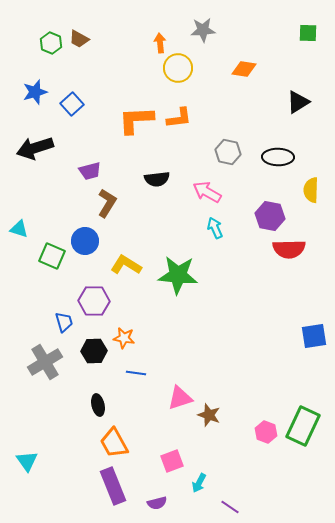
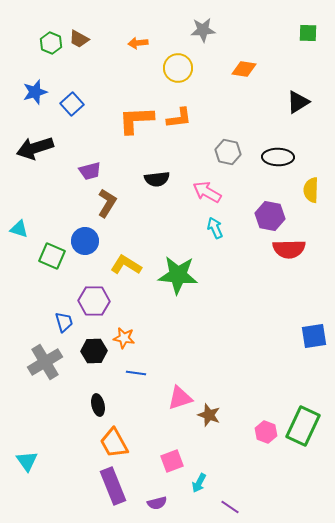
orange arrow at (160, 43): moved 22 px left; rotated 90 degrees counterclockwise
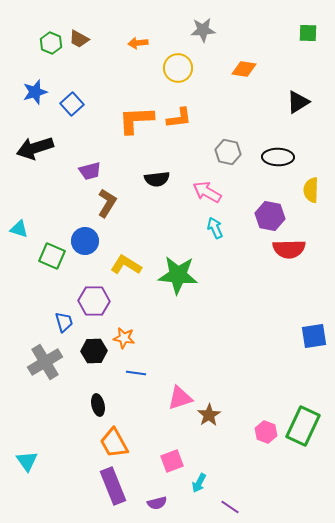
brown star at (209, 415): rotated 20 degrees clockwise
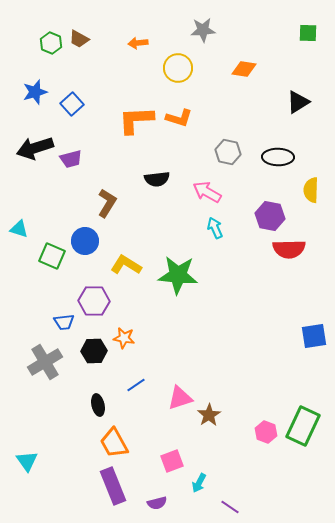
orange L-shape at (179, 118): rotated 24 degrees clockwise
purple trapezoid at (90, 171): moved 19 px left, 12 px up
blue trapezoid at (64, 322): rotated 100 degrees clockwise
blue line at (136, 373): moved 12 px down; rotated 42 degrees counterclockwise
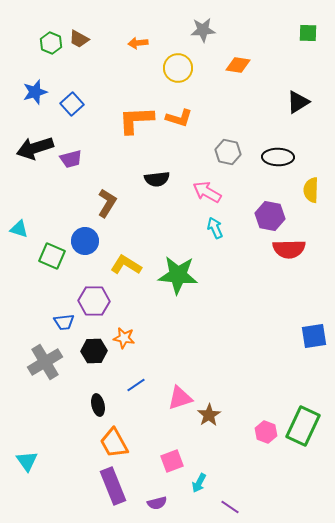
orange diamond at (244, 69): moved 6 px left, 4 px up
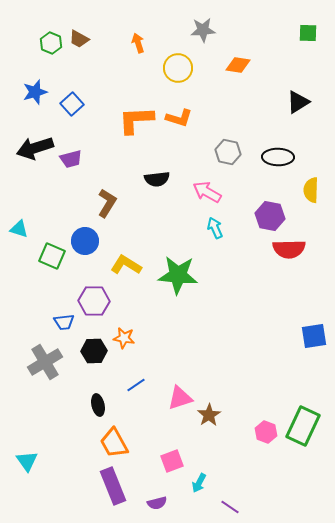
orange arrow at (138, 43): rotated 78 degrees clockwise
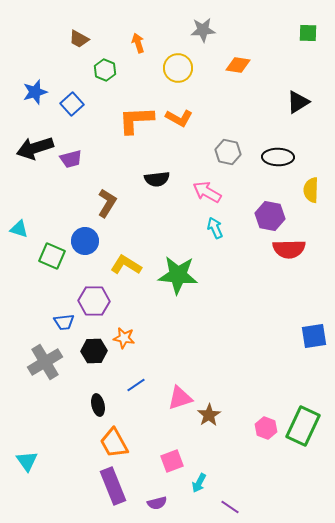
green hexagon at (51, 43): moved 54 px right, 27 px down
orange L-shape at (179, 118): rotated 12 degrees clockwise
pink hexagon at (266, 432): moved 4 px up
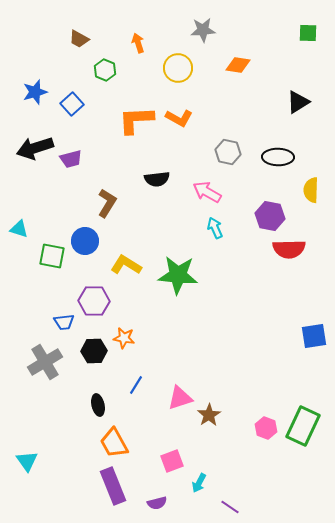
green square at (52, 256): rotated 12 degrees counterclockwise
blue line at (136, 385): rotated 24 degrees counterclockwise
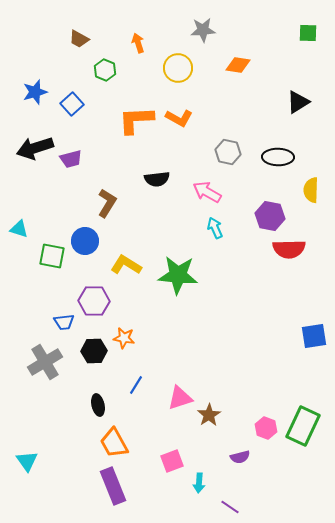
cyan arrow at (199, 483): rotated 24 degrees counterclockwise
purple semicircle at (157, 503): moved 83 px right, 46 px up
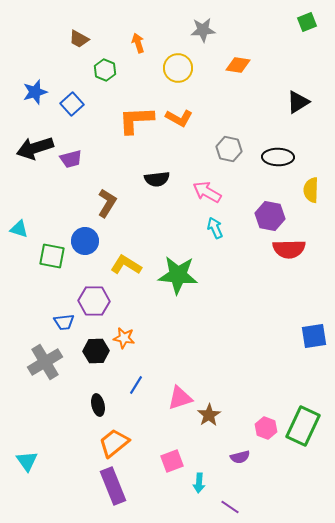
green square at (308, 33): moved 1 px left, 11 px up; rotated 24 degrees counterclockwise
gray hexagon at (228, 152): moved 1 px right, 3 px up
black hexagon at (94, 351): moved 2 px right
orange trapezoid at (114, 443): rotated 80 degrees clockwise
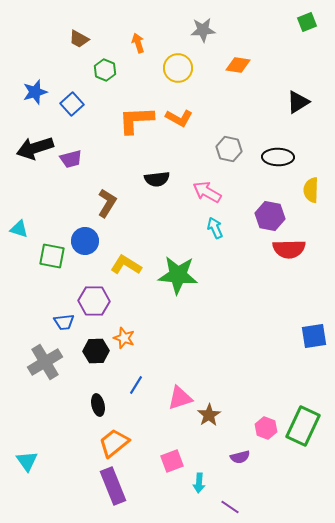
orange star at (124, 338): rotated 10 degrees clockwise
